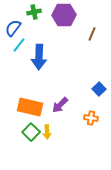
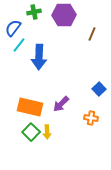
purple arrow: moved 1 px right, 1 px up
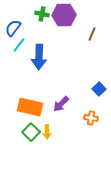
green cross: moved 8 px right, 2 px down; rotated 24 degrees clockwise
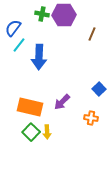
purple arrow: moved 1 px right, 2 px up
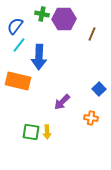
purple hexagon: moved 4 px down
blue semicircle: moved 2 px right, 2 px up
orange rectangle: moved 12 px left, 26 px up
green square: rotated 36 degrees counterclockwise
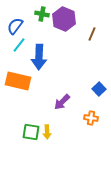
purple hexagon: rotated 25 degrees clockwise
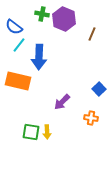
blue semicircle: moved 1 px left, 1 px down; rotated 90 degrees counterclockwise
